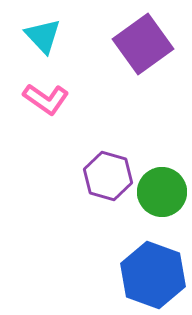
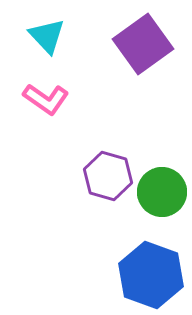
cyan triangle: moved 4 px right
blue hexagon: moved 2 px left
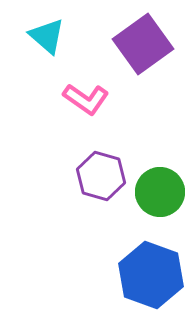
cyan triangle: rotated 6 degrees counterclockwise
pink L-shape: moved 40 px right
purple hexagon: moved 7 px left
green circle: moved 2 px left
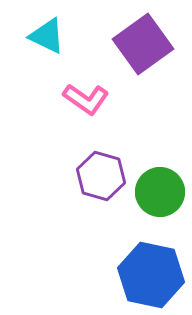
cyan triangle: rotated 15 degrees counterclockwise
blue hexagon: rotated 8 degrees counterclockwise
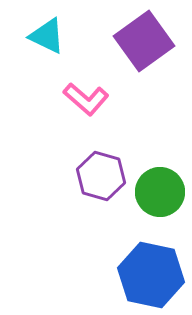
purple square: moved 1 px right, 3 px up
pink L-shape: rotated 6 degrees clockwise
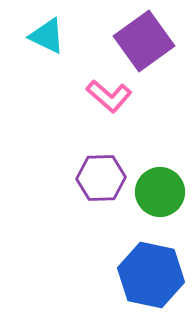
pink L-shape: moved 23 px right, 3 px up
purple hexagon: moved 2 px down; rotated 18 degrees counterclockwise
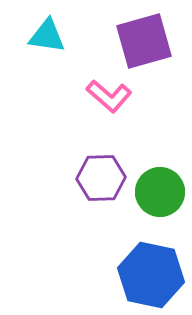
cyan triangle: rotated 18 degrees counterclockwise
purple square: rotated 20 degrees clockwise
